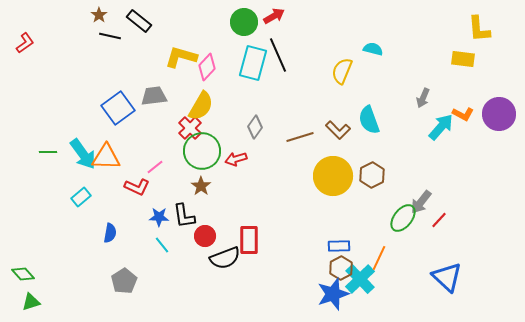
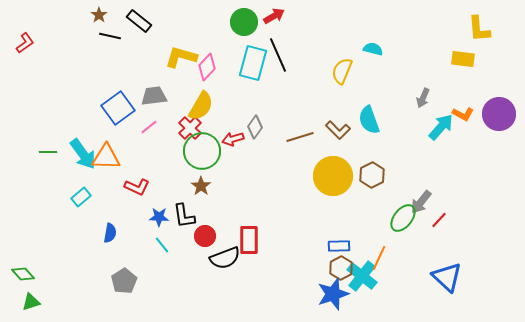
red arrow at (236, 159): moved 3 px left, 20 px up
pink line at (155, 167): moved 6 px left, 40 px up
cyan cross at (360, 279): moved 2 px right, 3 px up; rotated 8 degrees counterclockwise
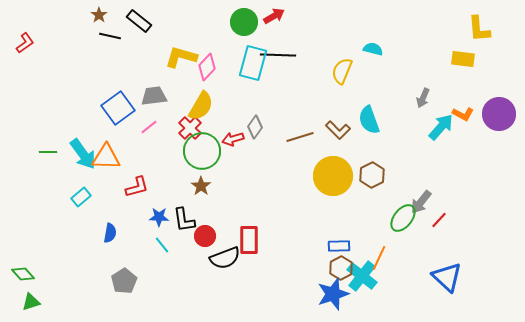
black line at (278, 55): rotated 64 degrees counterclockwise
red L-shape at (137, 187): rotated 40 degrees counterclockwise
black L-shape at (184, 216): moved 4 px down
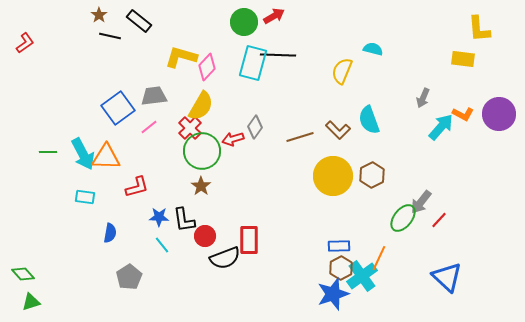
cyan arrow at (83, 154): rotated 8 degrees clockwise
cyan rectangle at (81, 197): moved 4 px right; rotated 48 degrees clockwise
cyan cross at (362, 276): rotated 16 degrees clockwise
gray pentagon at (124, 281): moved 5 px right, 4 px up
